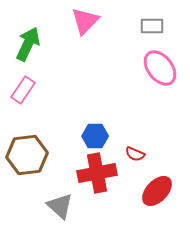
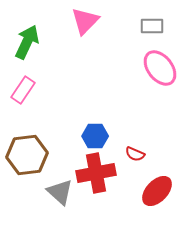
green arrow: moved 1 px left, 2 px up
red cross: moved 1 px left
gray triangle: moved 14 px up
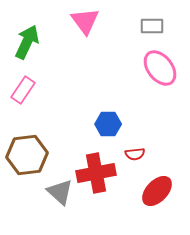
pink triangle: rotated 20 degrees counterclockwise
blue hexagon: moved 13 px right, 12 px up
red semicircle: rotated 30 degrees counterclockwise
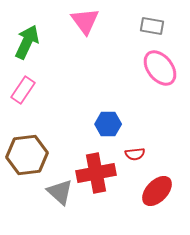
gray rectangle: rotated 10 degrees clockwise
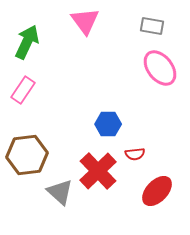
red cross: moved 2 px right, 2 px up; rotated 33 degrees counterclockwise
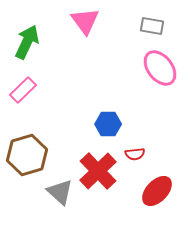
pink rectangle: rotated 12 degrees clockwise
brown hexagon: rotated 9 degrees counterclockwise
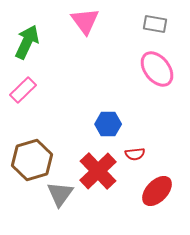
gray rectangle: moved 3 px right, 2 px up
pink ellipse: moved 3 px left, 1 px down
brown hexagon: moved 5 px right, 5 px down
gray triangle: moved 2 px down; rotated 24 degrees clockwise
